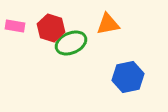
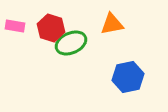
orange triangle: moved 4 px right
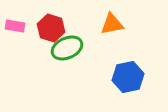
green ellipse: moved 4 px left, 5 px down
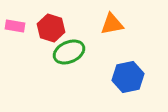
green ellipse: moved 2 px right, 4 px down
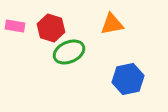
blue hexagon: moved 2 px down
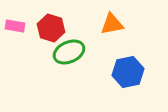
blue hexagon: moved 7 px up
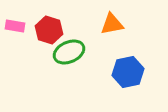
red hexagon: moved 2 px left, 2 px down
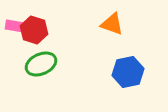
orange triangle: rotated 30 degrees clockwise
red hexagon: moved 15 px left
green ellipse: moved 28 px left, 12 px down
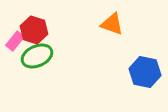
pink rectangle: moved 15 px down; rotated 60 degrees counterclockwise
green ellipse: moved 4 px left, 8 px up
blue hexagon: moved 17 px right; rotated 24 degrees clockwise
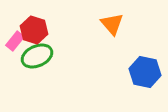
orange triangle: rotated 30 degrees clockwise
